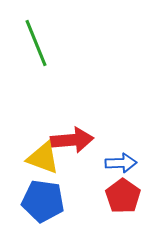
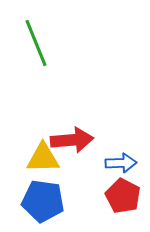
yellow triangle: rotated 21 degrees counterclockwise
red pentagon: rotated 8 degrees counterclockwise
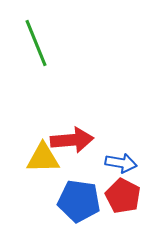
blue arrow: rotated 12 degrees clockwise
blue pentagon: moved 36 px right
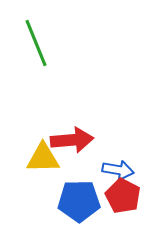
blue arrow: moved 3 px left, 7 px down
blue pentagon: rotated 9 degrees counterclockwise
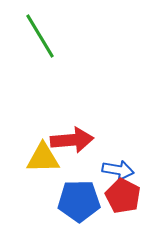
green line: moved 4 px right, 7 px up; rotated 9 degrees counterclockwise
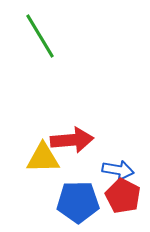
blue pentagon: moved 1 px left, 1 px down
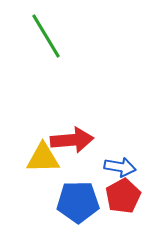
green line: moved 6 px right
blue arrow: moved 2 px right, 3 px up
red pentagon: rotated 16 degrees clockwise
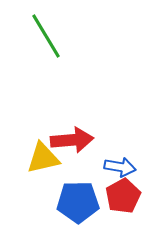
yellow triangle: rotated 12 degrees counterclockwise
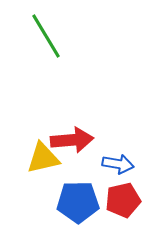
blue arrow: moved 2 px left, 3 px up
red pentagon: moved 4 px down; rotated 16 degrees clockwise
